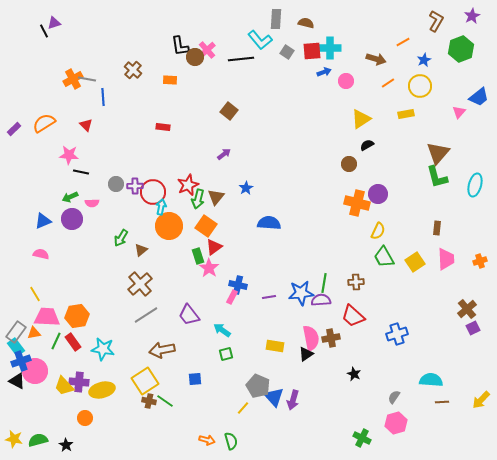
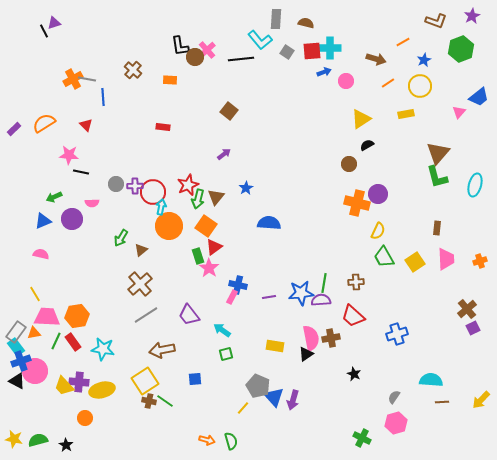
brown L-shape at (436, 21): rotated 80 degrees clockwise
green arrow at (70, 197): moved 16 px left
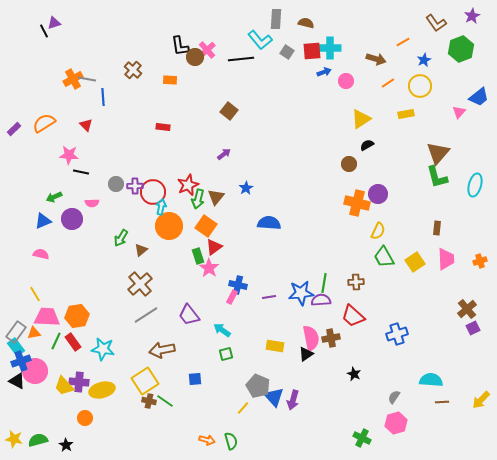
brown L-shape at (436, 21): moved 2 px down; rotated 35 degrees clockwise
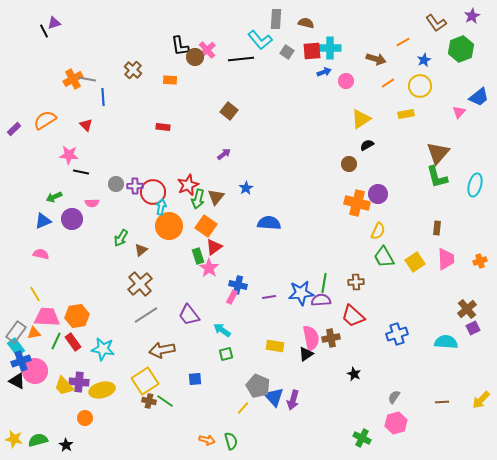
orange semicircle at (44, 123): moved 1 px right, 3 px up
cyan semicircle at (431, 380): moved 15 px right, 38 px up
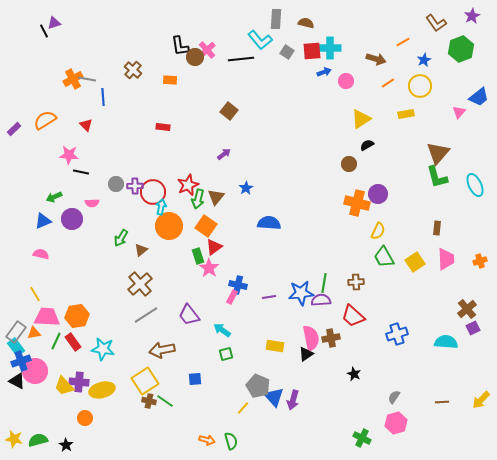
cyan ellipse at (475, 185): rotated 40 degrees counterclockwise
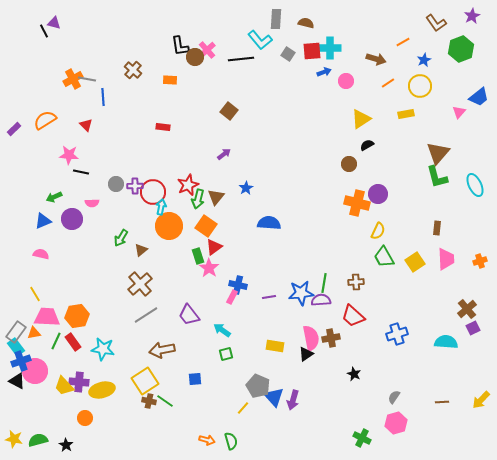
purple triangle at (54, 23): rotated 32 degrees clockwise
gray square at (287, 52): moved 1 px right, 2 px down
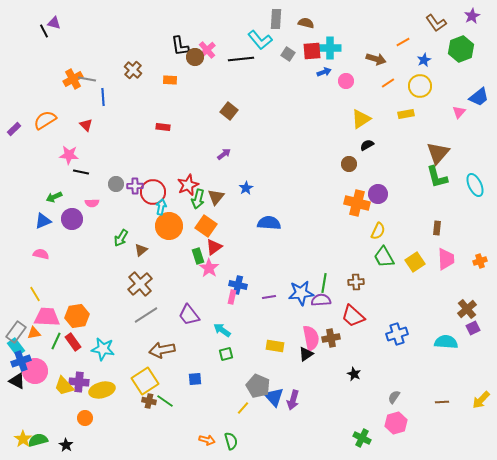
pink rectangle at (232, 297): rotated 16 degrees counterclockwise
yellow star at (14, 439): moved 9 px right; rotated 24 degrees clockwise
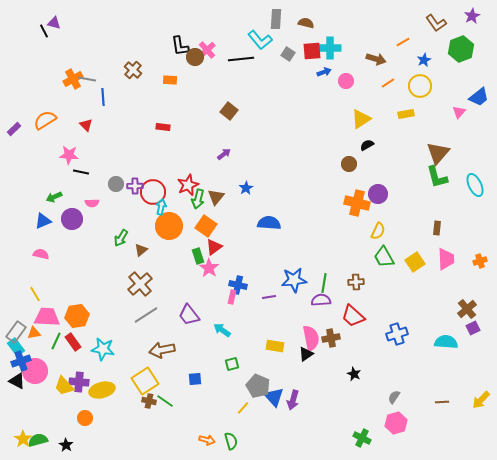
blue star at (301, 293): moved 7 px left, 13 px up
green square at (226, 354): moved 6 px right, 10 px down
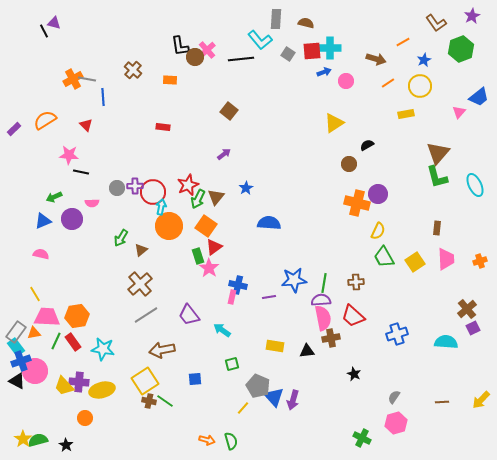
yellow triangle at (361, 119): moved 27 px left, 4 px down
gray circle at (116, 184): moved 1 px right, 4 px down
green arrow at (198, 199): rotated 12 degrees clockwise
pink semicircle at (311, 338): moved 12 px right, 20 px up
black triangle at (306, 354): moved 1 px right, 3 px up; rotated 28 degrees clockwise
